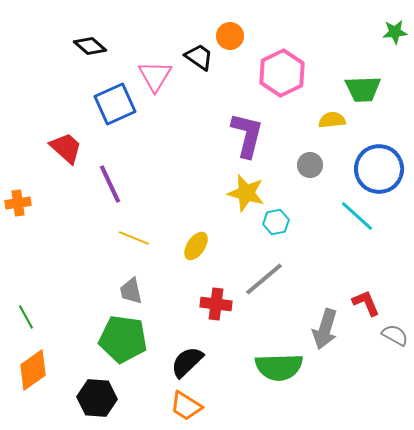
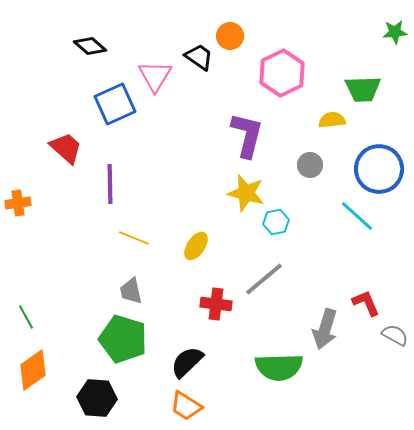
purple line: rotated 24 degrees clockwise
green pentagon: rotated 9 degrees clockwise
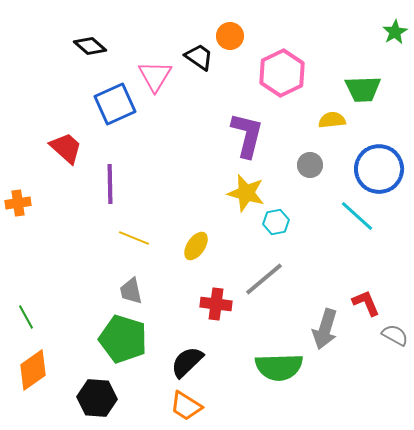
green star: rotated 25 degrees counterclockwise
